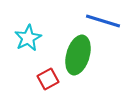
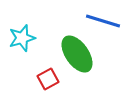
cyan star: moved 6 px left; rotated 12 degrees clockwise
green ellipse: moved 1 px left, 1 px up; rotated 51 degrees counterclockwise
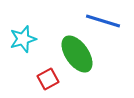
cyan star: moved 1 px right, 1 px down
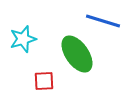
red square: moved 4 px left, 2 px down; rotated 25 degrees clockwise
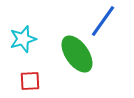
blue line: rotated 72 degrees counterclockwise
red square: moved 14 px left
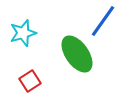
cyan star: moved 6 px up
red square: rotated 30 degrees counterclockwise
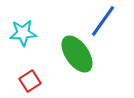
cyan star: rotated 12 degrees clockwise
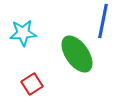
blue line: rotated 24 degrees counterclockwise
red square: moved 2 px right, 3 px down
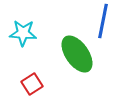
cyan star: rotated 8 degrees clockwise
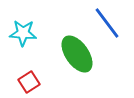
blue line: moved 4 px right, 2 px down; rotated 48 degrees counterclockwise
red square: moved 3 px left, 2 px up
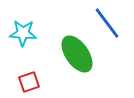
red square: rotated 15 degrees clockwise
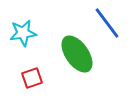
cyan star: rotated 12 degrees counterclockwise
red square: moved 3 px right, 4 px up
